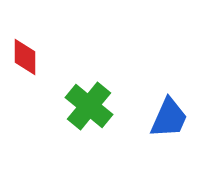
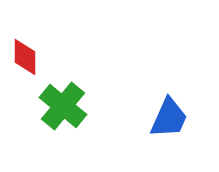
green cross: moved 26 px left
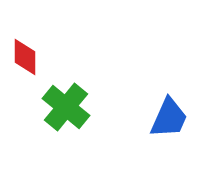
green cross: moved 3 px right, 1 px down
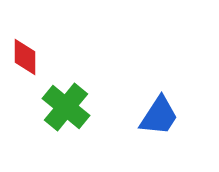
blue trapezoid: moved 10 px left, 2 px up; rotated 9 degrees clockwise
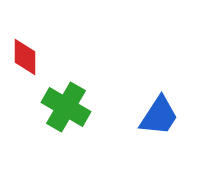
green cross: rotated 9 degrees counterclockwise
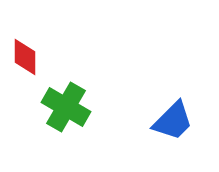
blue trapezoid: moved 14 px right, 5 px down; rotated 12 degrees clockwise
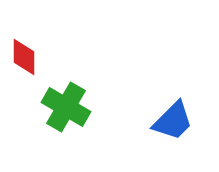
red diamond: moved 1 px left
